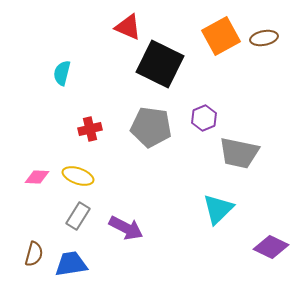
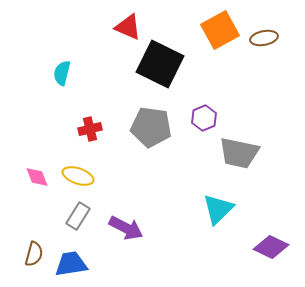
orange square: moved 1 px left, 6 px up
pink diamond: rotated 65 degrees clockwise
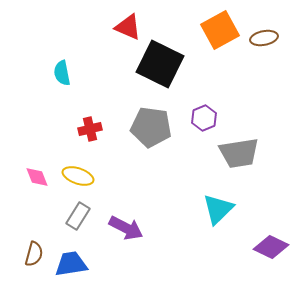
cyan semicircle: rotated 25 degrees counterclockwise
gray trapezoid: rotated 21 degrees counterclockwise
